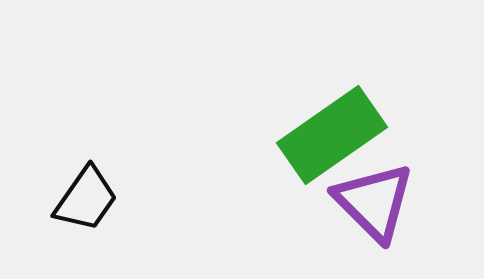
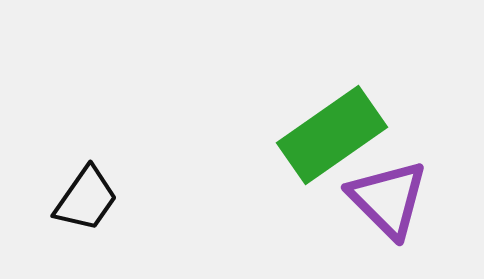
purple triangle: moved 14 px right, 3 px up
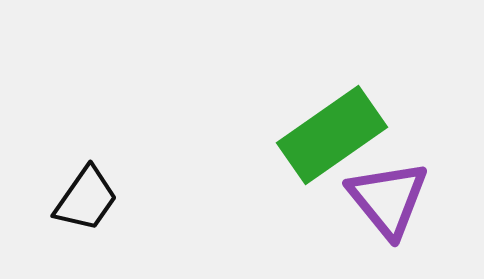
purple triangle: rotated 6 degrees clockwise
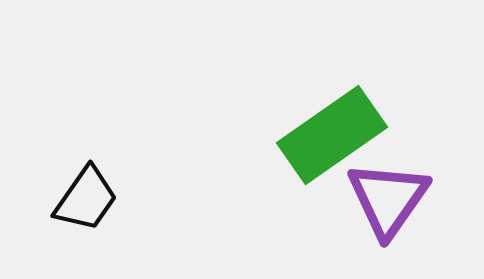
purple triangle: rotated 14 degrees clockwise
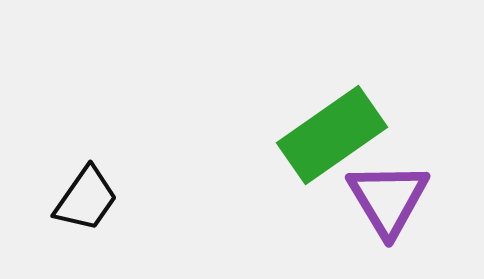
purple triangle: rotated 6 degrees counterclockwise
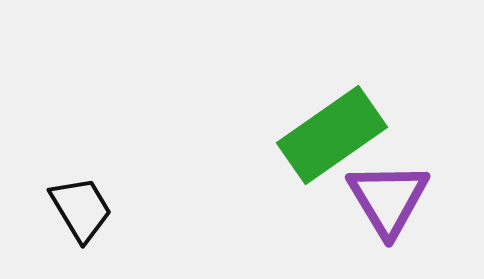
black trapezoid: moved 5 px left, 10 px down; rotated 66 degrees counterclockwise
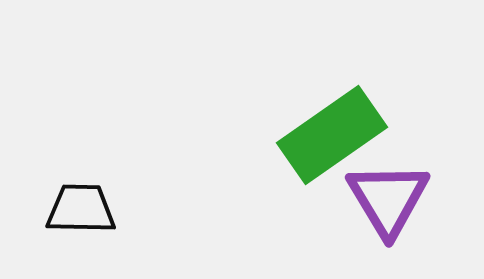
black trapezoid: rotated 58 degrees counterclockwise
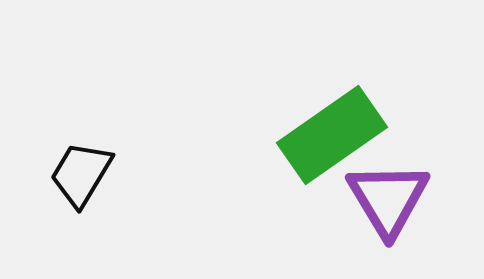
black trapezoid: moved 35 px up; rotated 60 degrees counterclockwise
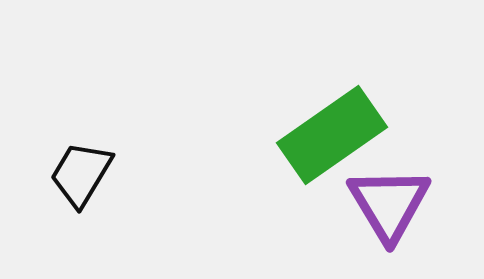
purple triangle: moved 1 px right, 5 px down
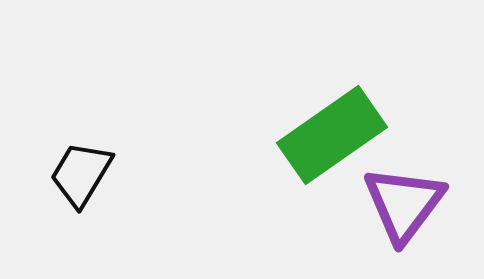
purple triangle: moved 15 px right; rotated 8 degrees clockwise
